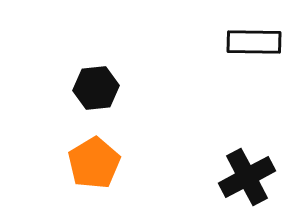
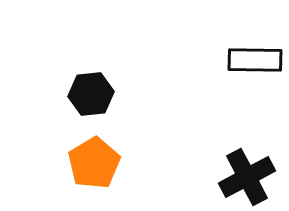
black rectangle: moved 1 px right, 18 px down
black hexagon: moved 5 px left, 6 px down
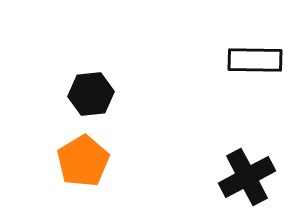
orange pentagon: moved 11 px left, 2 px up
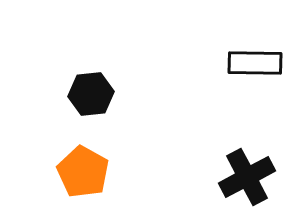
black rectangle: moved 3 px down
orange pentagon: moved 11 px down; rotated 12 degrees counterclockwise
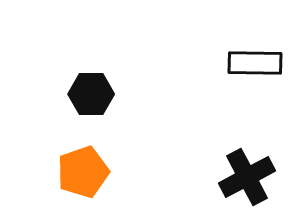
black hexagon: rotated 6 degrees clockwise
orange pentagon: rotated 24 degrees clockwise
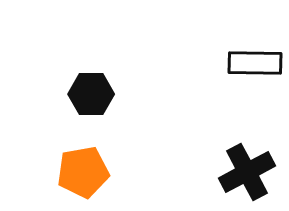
orange pentagon: rotated 9 degrees clockwise
black cross: moved 5 px up
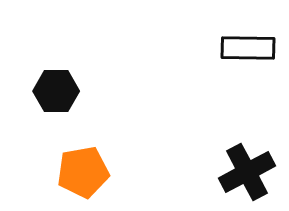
black rectangle: moved 7 px left, 15 px up
black hexagon: moved 35 px left, 3 px up
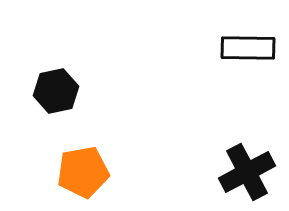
black hexagon: rotated 12 degrees counterclockwise
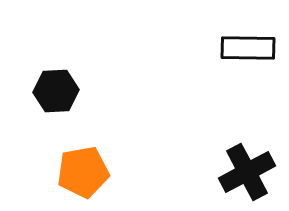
black hexagon: rotated 9 degrees clockwise
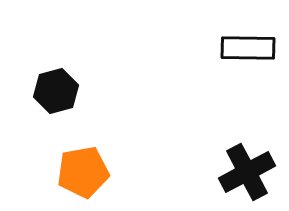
black hexagon: rotated 12 degrees counterclockwise
